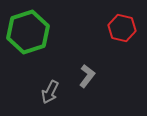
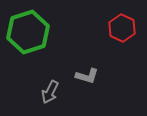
red hexagon: rotated 12 degrees clockwise
gray L-shape: rotated 70 degrees clockwise
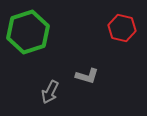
red hexagon: rotated 12 degrees counterclockwise
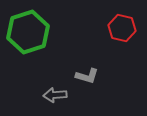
gray arrow: moved 5 px right, 3 px down; rotated 60 degrees clockwise
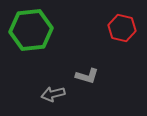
green hexagon: moved 3 px right, 2 px up; rotated 12 degrees clockwise
gray arrow: moved 2 px left, 1 px up; rotated 10 degrees counterclockwise
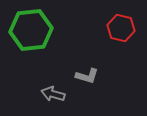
red hexagon: moved 1 px left
gray arrow: rotated 30 degrees clockwise
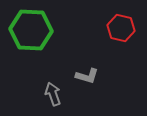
green hexagon: rotated 9 degrees clockwise
gray arrow: rotated 55 degrees clockwise
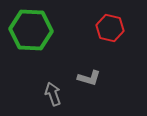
red hexagon: moved 11 px left
gray L-shape: moved 2 px right, 2 px down
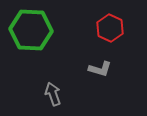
red hexagon: rotated 12 degrees clockwise
gray L-shape: moved 11 px right, 9 px up
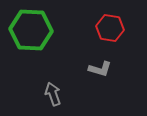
red hexagon: rotated 16 degrees counterclockwise
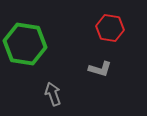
green hexagon: moved 6 px left, 14 px down; rotated 6 degrees clockwise
